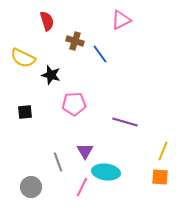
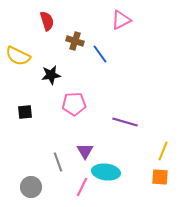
yellow semicircle: moved 5 px left, 2 px up
black star: rotated 24 degrees counterclockwise
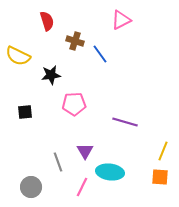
cyan ellipse: moved 4 px right
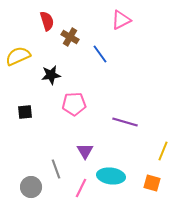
brown cross: moved 5 px left, 4 px up; rotated 12 degrees clockwise
yellow semicircle: rotated 130 degrees clockwise
gray line: moved 2 px left, 7 px down
cyan ellipse: moved 1 px right, 4 px down
orange square: moved 8 px left, 6 px down; rotated 12 degrees clockwise
pink line: moved 1 px left, 1 px down
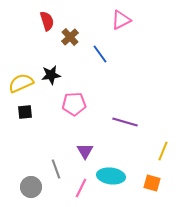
brown cross: rotated 18 degrees clockwise
yellow semicircle: moved 3 px right, 27 px down
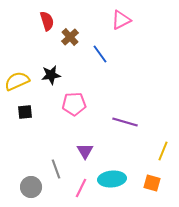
yellow semicircle: moved 4 px left, 2 px up
cyan ellipse: moved 1 px right, 3 px down; rotated 12 degrees counterclockwise
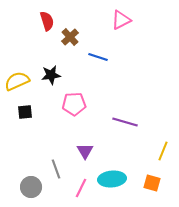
blue line: moved 2 px left, 3 px down; rotated 36 degrees counterclockwise
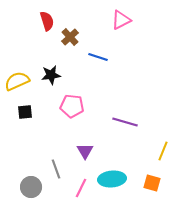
pink pentagon: moved 2 px left, 2 px down; rotated 10 degrees clockwise
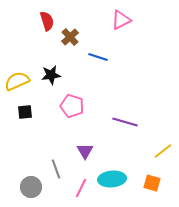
pink pentagon: rotated 10 degrees clockwise
yellow line: rotated 30 degrees clockwise
